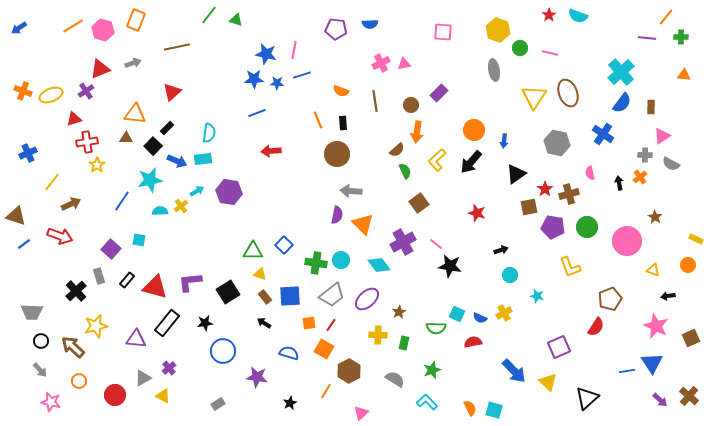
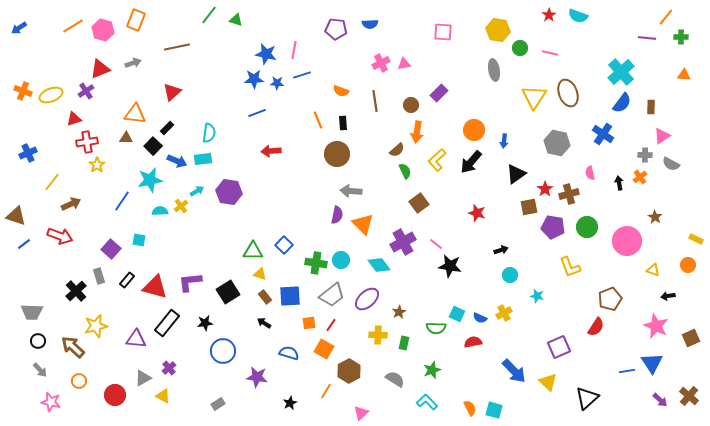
yellow hexagon at (498, 30): rotated 10 degrees counterclockwise
black circle at (41, 341): moved 3 px left
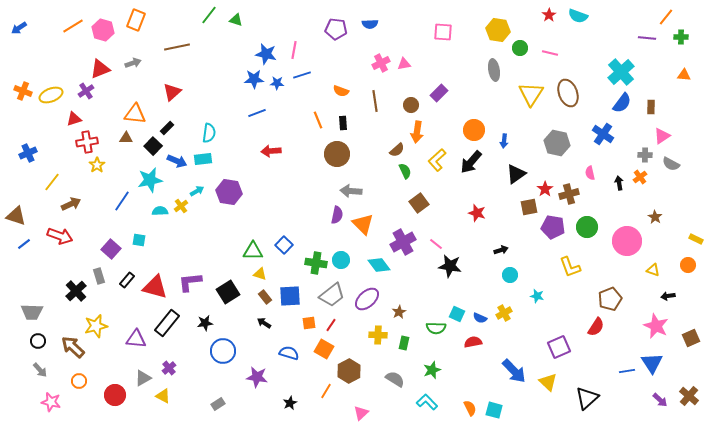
yellow triangle at (534, 97): moved 3 px left, 3 px up
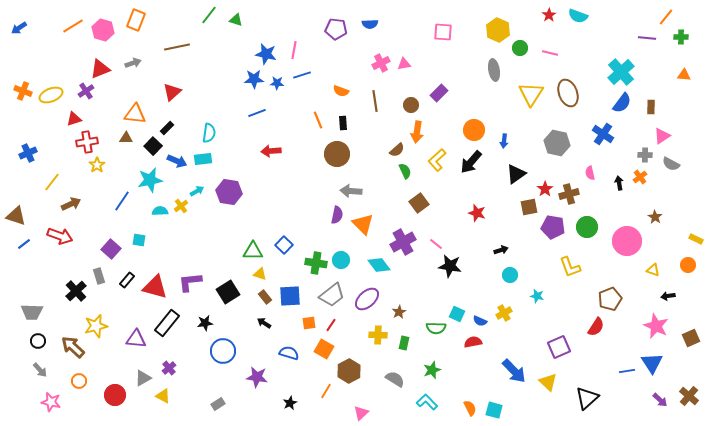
yellow hexagon at (498, 30): rotated 15 degrees clockwise
blue semicircle at (480, 318): moved 3 px down
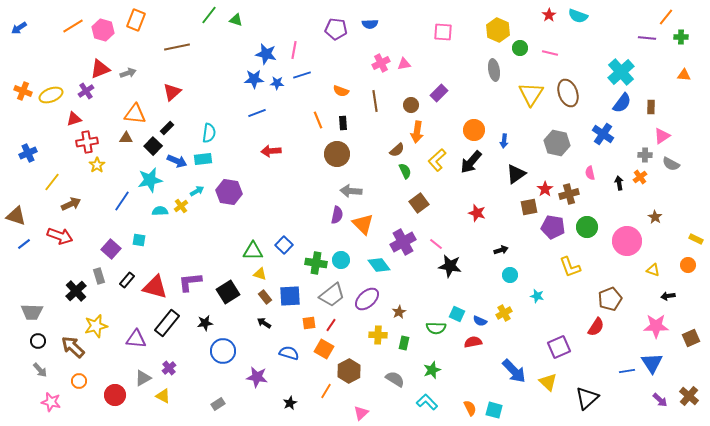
gray arrow at (133, 63): moved 5 px left, 10 px down
pink star at (656, 326): rotated 25 degrees counterclockwise
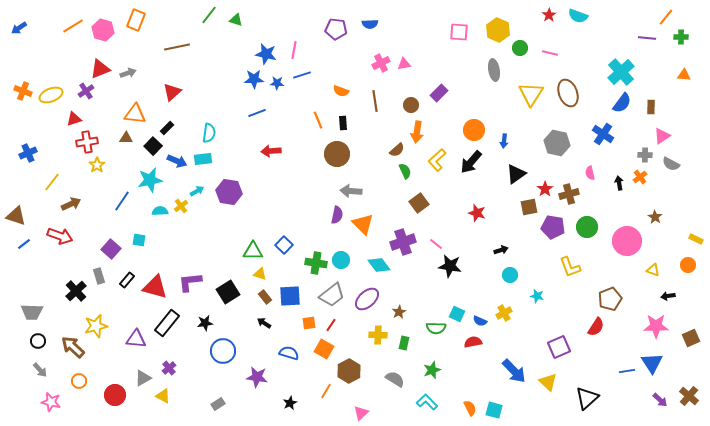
pink square at (443, 32): moved 16 px right
purple cross at (403, 242): rotated 10 degrees clockwise
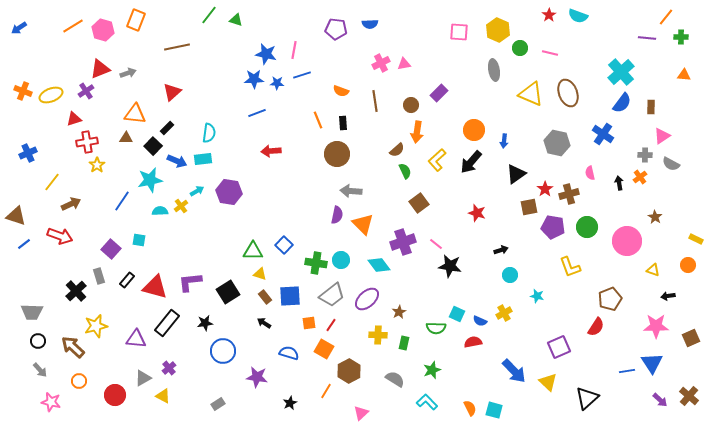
yellow triangle at (531, 94): rotated 40 degrees counterclockwise
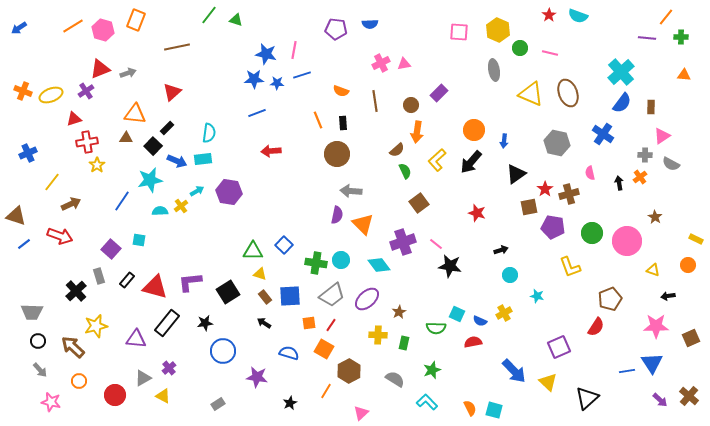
green circle at (587, 227): moved 5 px right, 6 px down
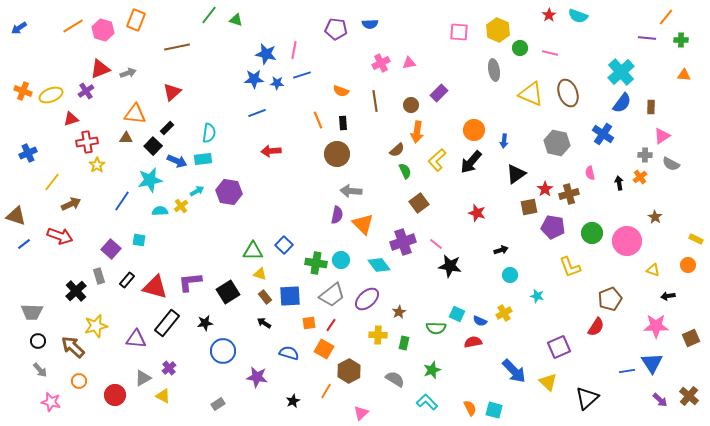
green cross at (681, 37): moved 3 px down
pink triangle at (404, 64): moved 5 px right, 1 px up
red triangle at (74, 119): moved 3 px left
black star at (290, 403): moved 3 px right, 2 px up
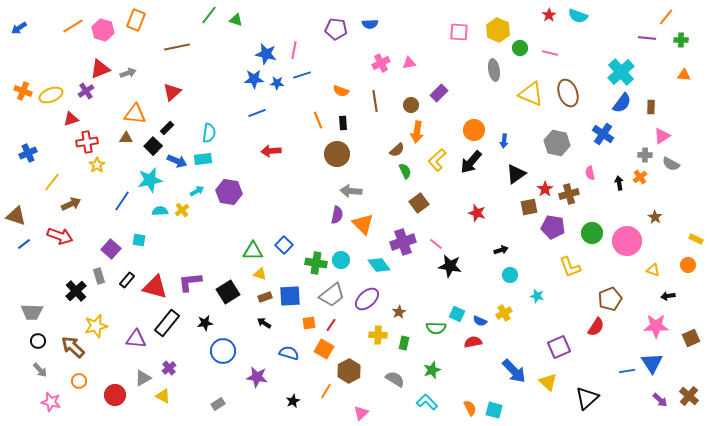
yellow cross at (181, 206): moved 1 px right, 4 px down
brown rectangle at (265, 297): rotated 72 degrees counterclockwise
